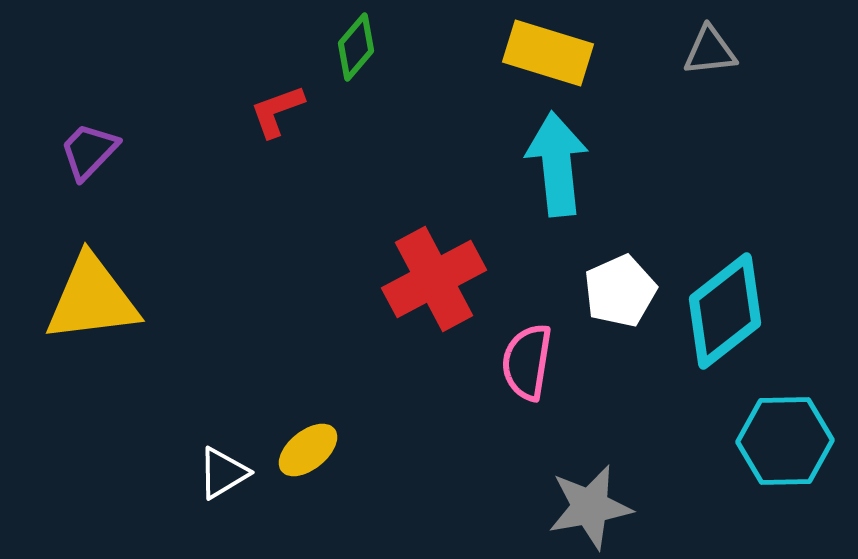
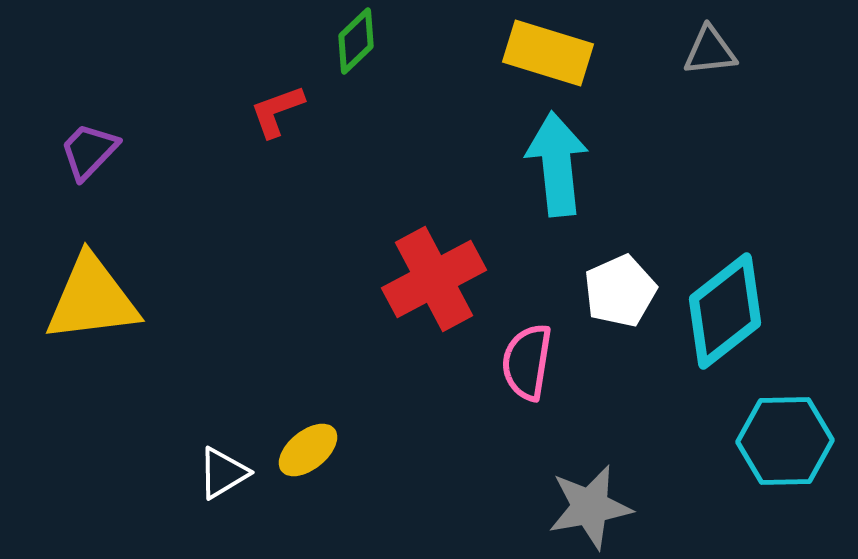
green diamond: moved 6 px up; rotated 6 degrees clockwise
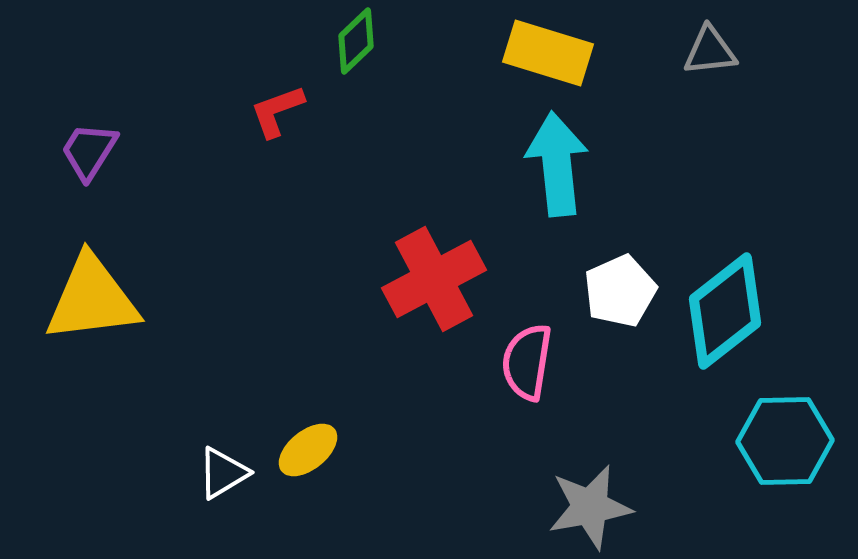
purple trapezoid: rotated 12 degrees counterclockwise
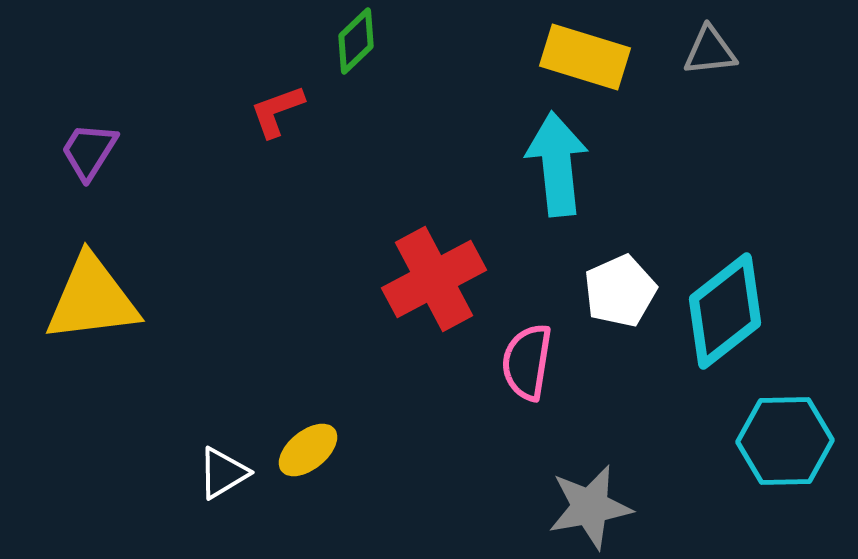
yellow rectangle: moved 37 px right, 4 px down
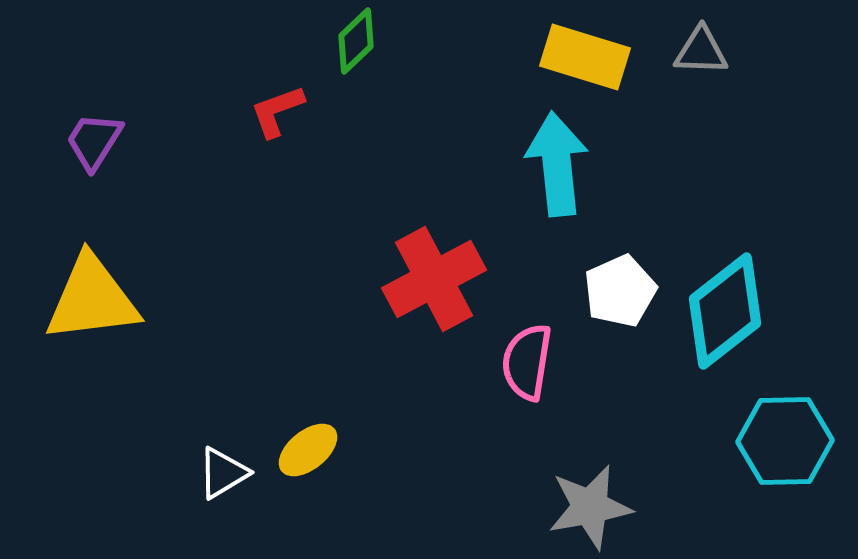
gray triangle: moved 9 px left; rotated 8 degrees clockwise
purple trapezoid: moved 5 px right, 10 px up
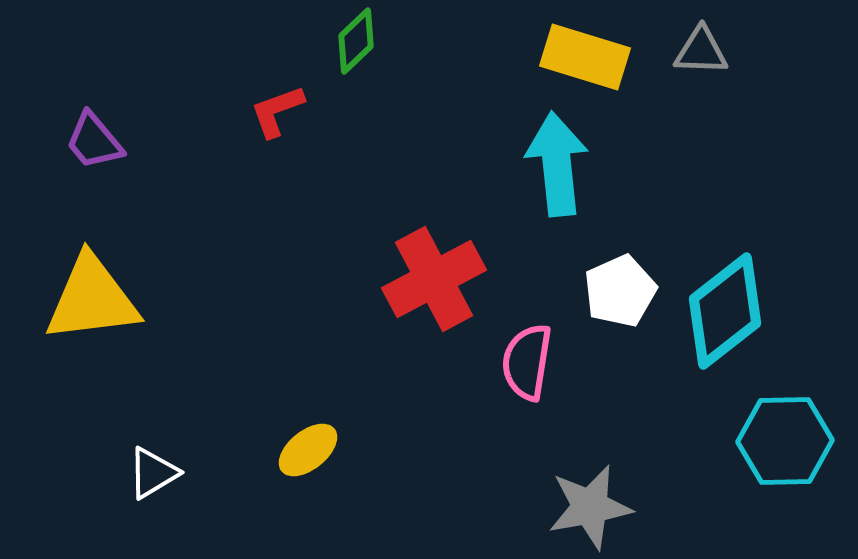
purple trapezoid: rotated 72 degrees counterclockwise
white triangle: moved 70 px left
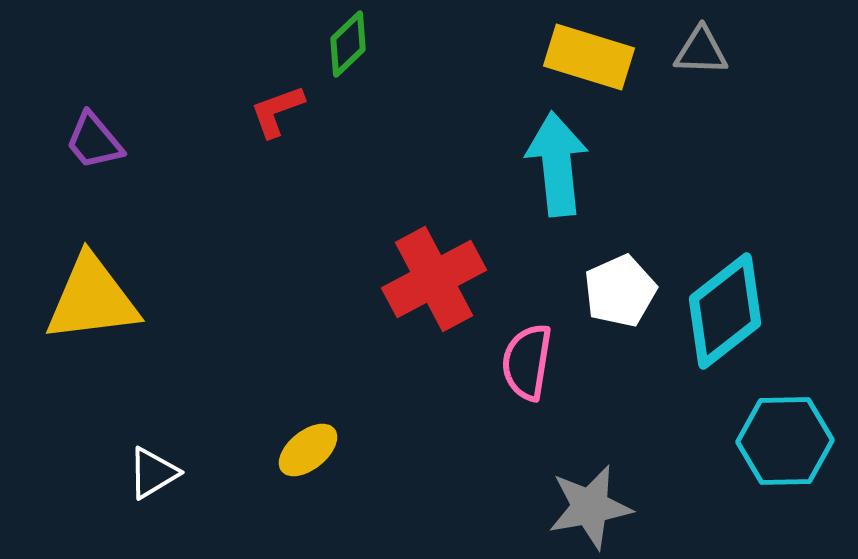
green diamond: moved 8 px left, 3 px down
yellow rectangle: moved 4 px right
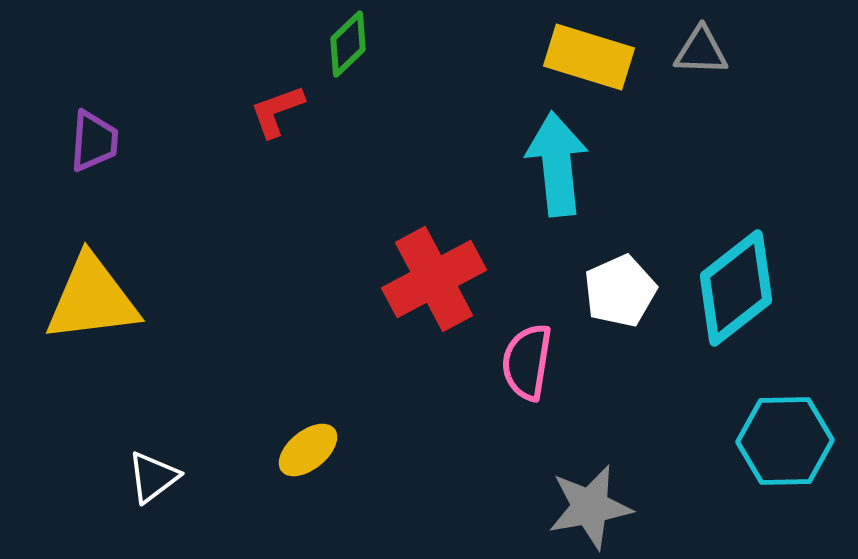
purple trapezoid: rotated 136 degrees counterclockwise
cyan diamond: moved 11 px right, 23 px up
white triangle: moved 4 px down; rotated 6 degrees counterclockwise
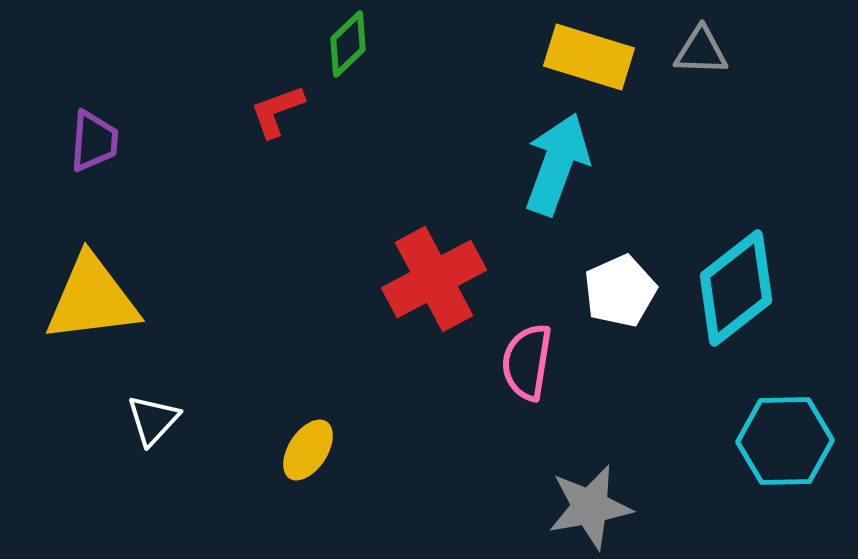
cyan arrow: rotated 26 degrees clockwise
yellow ellipse: rotated 18 degrees counterclockwise
white triangle: moved 57 px up; rotated 10 degrees counterclockwise
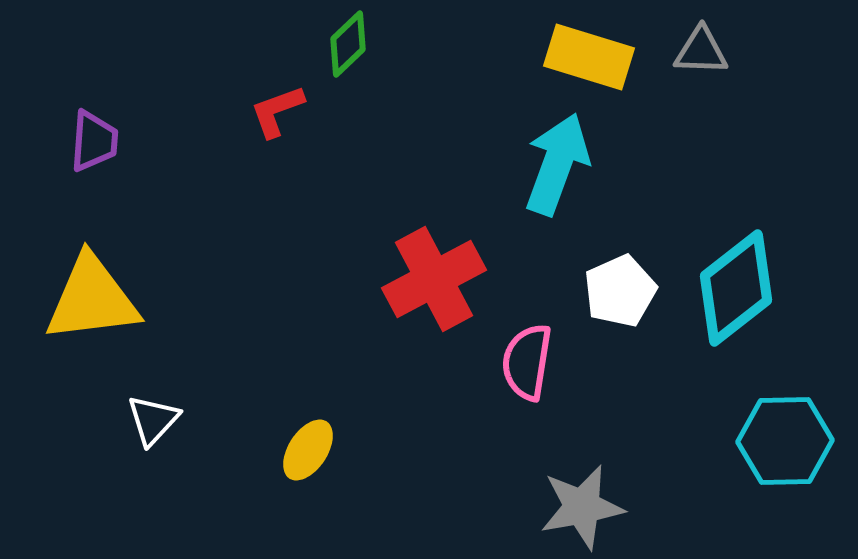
gray star: moved 8 px left
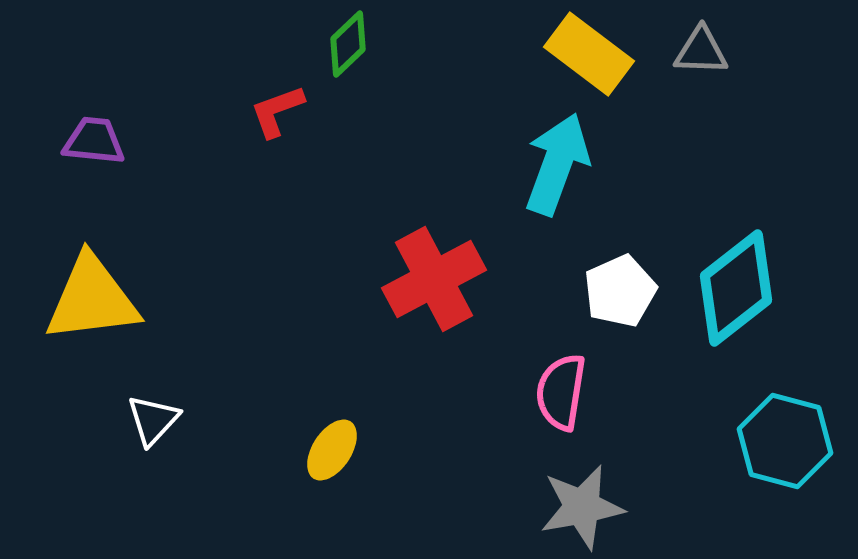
yellow rectangle: moved 3 px up; rotated 20 degrees clockwise
purple trapezoid: rotated 88 degrees counterclockwise
pink semicircle: moved 34 px right, 30 px down
cyan hexagon: rotated 16 degrees clockwise
yellow ellipse: moved 24 px right
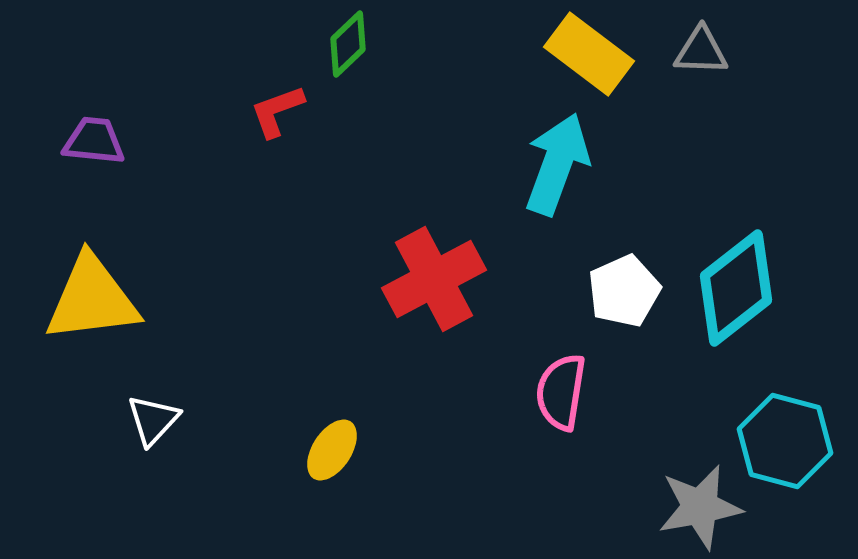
white pentagon: moved 4 px right
gray star: moved 118 px right
